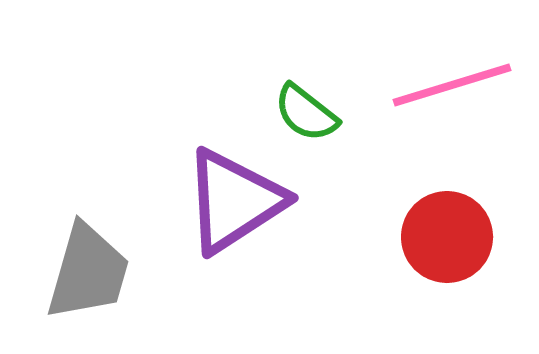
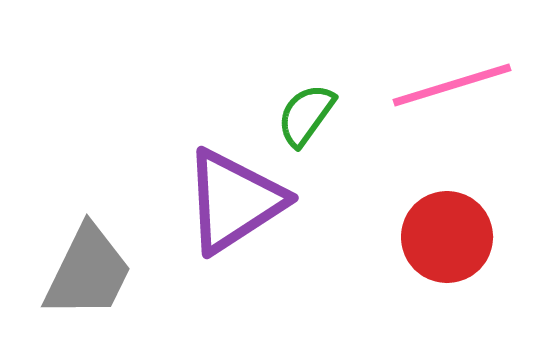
green semicircle: moved 2 px down; rotated 88 degrees clockwise
gray trapezoid: rotated 10 degrees clockwise
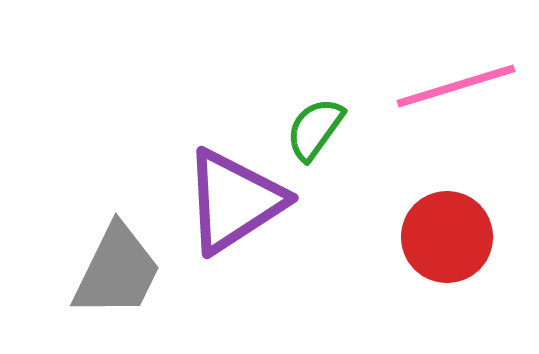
pink line: moved 4 px right, 1 px down
green semicircle: moved 9 px right, 14 px down
gray trapezoid: moved 29 px right, 1 px up
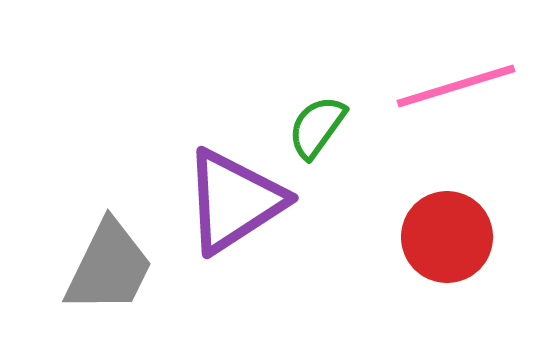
green semicircle: moved 2 px right, 2 px up
gray trapezoid: moved 8 px left, 4 px up
